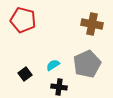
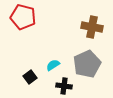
red pentagon: moved 3 px up
brown cross: moved 3 px down
black square: moved 5 px right, 3 px down
black cross: moved 5 px right, 1 px up
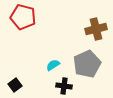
brown cross: moved 4 px right, 2 px down; rotated 25 degrees counterclockwise
black square: moved 15 px left, 8 px down
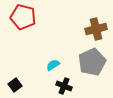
gray pentagon: moved 5 px right, 2 px up
black cross: rotated 14 degrees clockwise
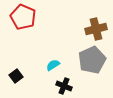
red pentagon: rotated 10 degrees clockwise
gray pentagon: moved 2 px up
black square: moved 1 px right, 9 px up
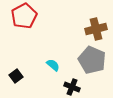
red pentagon: moved 1 px right, 1 px up; rotated 20 degrees clockwise
gray pentagon: rotated 24 degrees counterclockwise
cyan semicircle: rotated 72 degrees clockwise
black cross: moved 8 px right, 1 px down
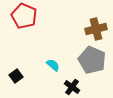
red pentagon: rotated 20 degrees counterclockwise
black cross: rotated 14 degrees clockwise
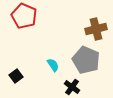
gray pentagon: moved 6 px left
cyan semicircle: rotated 16 degrees clockwise
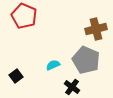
cyan semicircle: rotated 80 degrees counterclockwise
